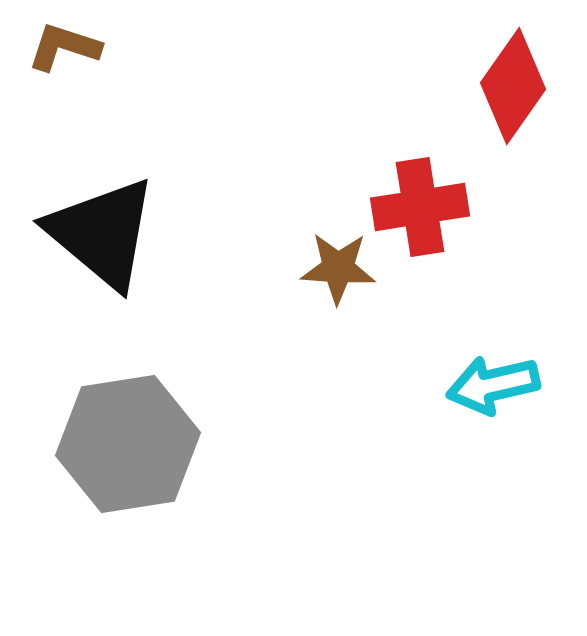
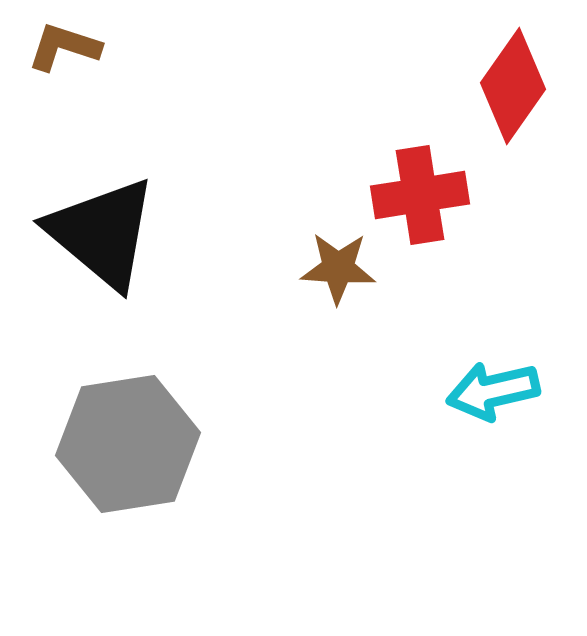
red cross: moved 12 px up
cyan arrow: moved 6 px down
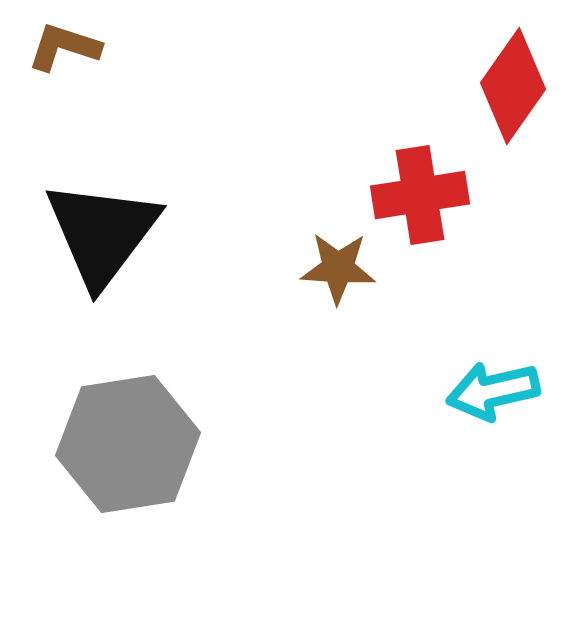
black triangle: rotated 27 degrees clockwise
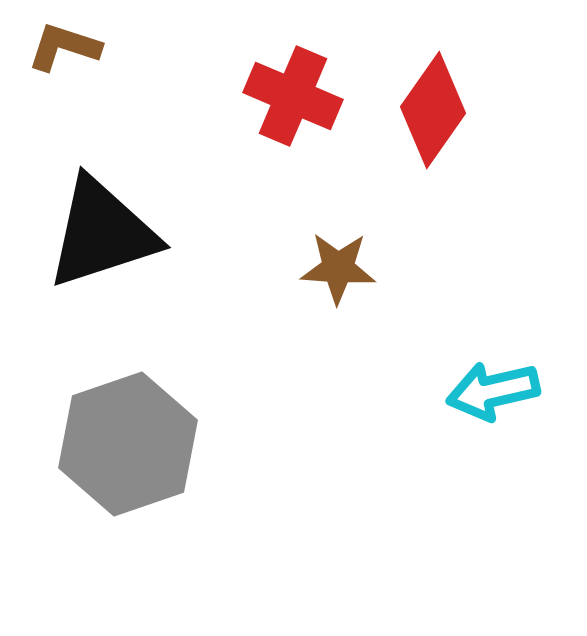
red diamond: moved 80 px left, 24 px down
red cross: moved 127 px left, 99 px up; rotated 32 degrees clockwise
black triangle: rotated 35 degrees clockwise
gray hexagon: rotated 10 degrees counterclockwise
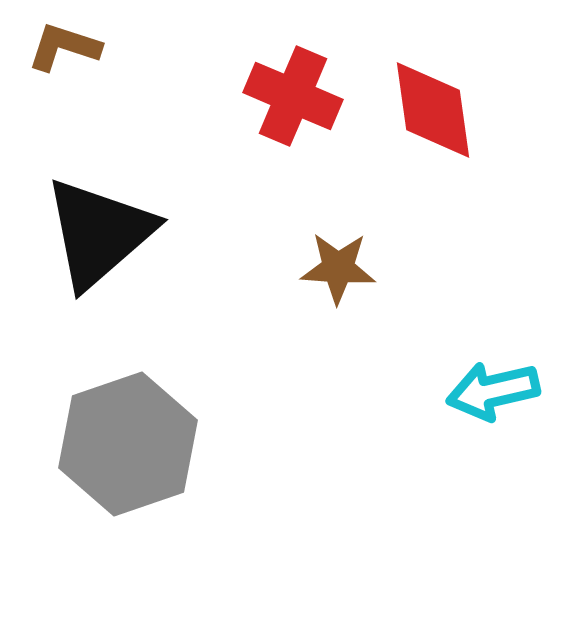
red diamond: rotated 43 degrees counterclockwise
black triangle: moved 3 px left; rotated 23 degrees counterclockwise
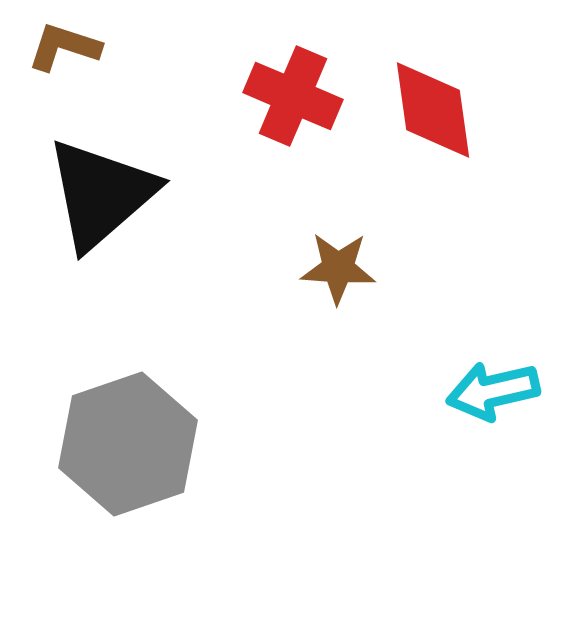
black triangle: moved 2 px right, 39 px up
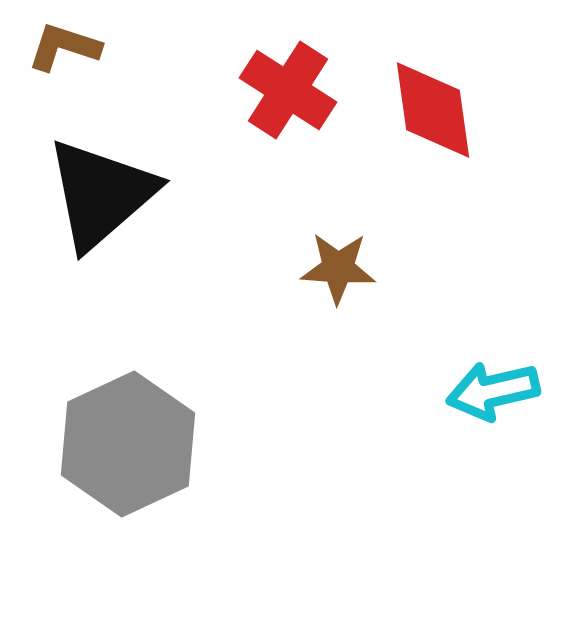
red cross: moved 5 px left, 6 px up; rotated 10 degrees clockwise
gray hexagon: rotated 6 degrees counterclockwise
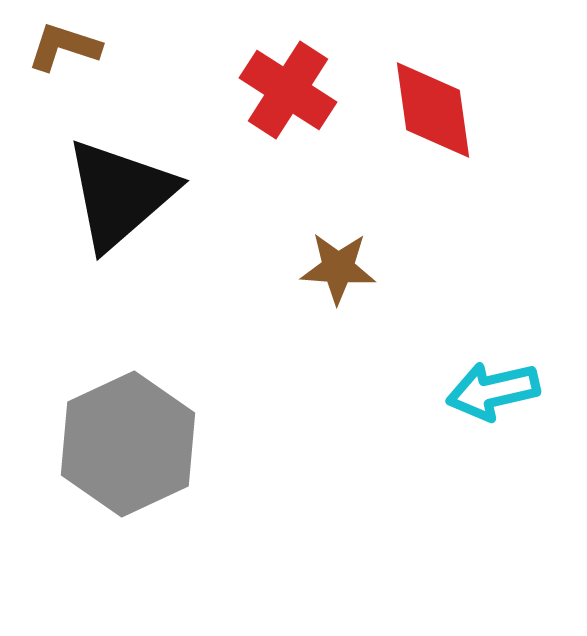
black triangle: moved 19 px right
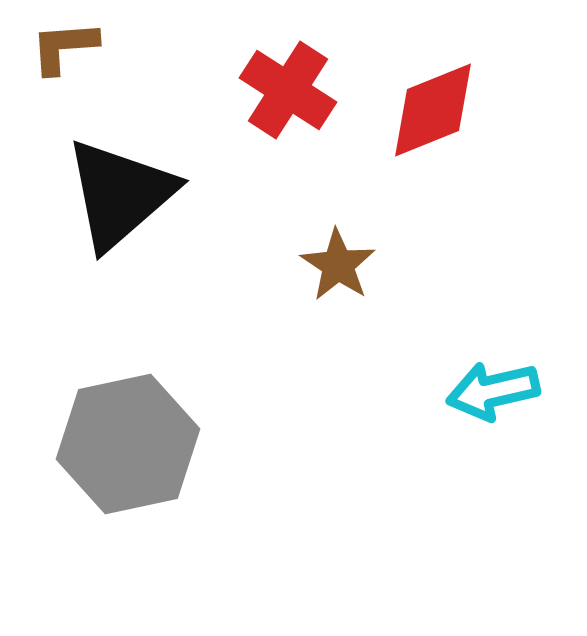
brown L-shape: rotated 22 degrees counterclockwise
red diamond: rotated 76 degrees clockwise
brown star: moved 3 px up; rotated 30 degrees clockwise
gray hexagon: rotated 13 degrees clockwise
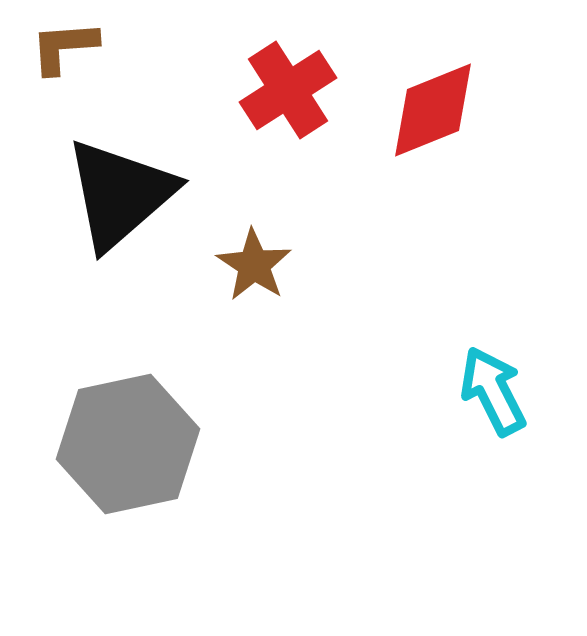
red cross: rotated 24 degrees clockwise
brown star: moved 84 px left
cyan arrow: rotated 76 degrees clockwise
